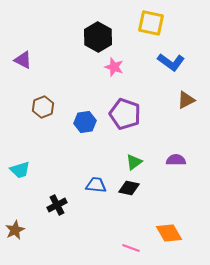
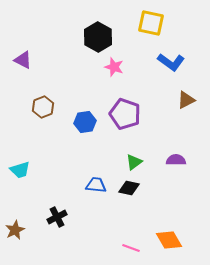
black cross: moved 12 px down
orange diamond: moved 7 px down
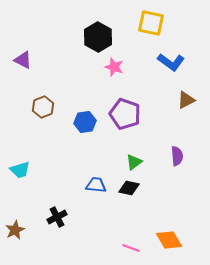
purple semicircle: moved 1 px right, 4 px up; rotated 84 degrees clockwise
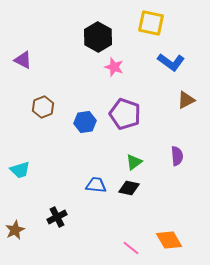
pink line: rotated 18 degrees clockwise
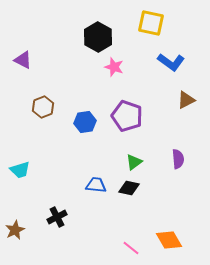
purple pentagon: moved 2 px right, 2 px down
purple semicircle: moved 1 px right, 3 px down
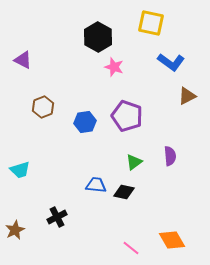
brown triangle: moved 1 px right, 4 px up
purple semicircle: moved 8 px left, 3 px up
black diamond: moved 5 px left, 4 px down
orange diamond: moved 3 px right
